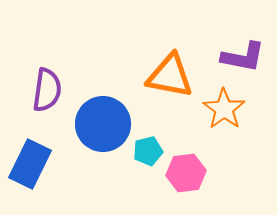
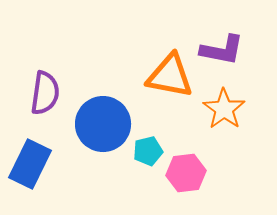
purple L-shape: moved 21 px left, 7 px up
purple semicircle: moved 2 px left, 3 px down
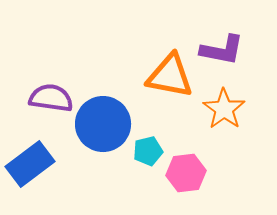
purple semicircle: moved 6 px right, 5 px down; rotated 90 degrees counterclockwise
blue rectangle: rotated 27 degrees clockwise
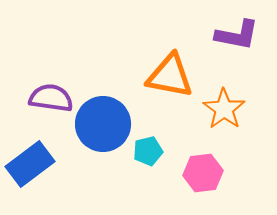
purple L-shape: moved 15 px right, 15 px up
pink hexagon: moved 17 px right
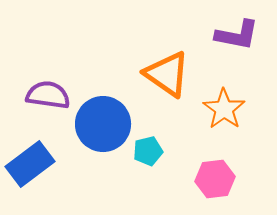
orange triangle: moved 3 px left, 2 px up; rotated 24 degrees clockwise
purple semicircle: moved 3 px left, 3 px up
pink hexagon: moved 12 px right, 6 px down
